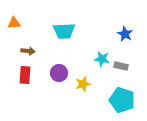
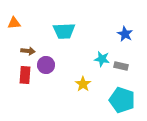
purple circle: moved 13 px left, 8 px up
yellow star: rotated 21 degrees counterclockwise
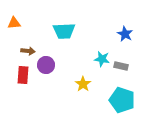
red rectangle: moved 2 px left
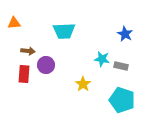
red rectangle: moved 1 px right, 1 px up
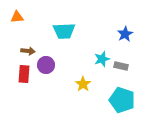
orange triangle: moved 3 px right, 6 px up
blue star: rotated 14 degrees clockwise
cyan star: rotated 28 degrees counterclockwise
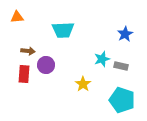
cyan trapezoid: moved 1 px left, 1 px up
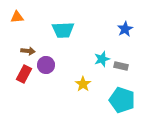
blue star: moved 5 px up
red rectangle: rotated 24 degrees clockwise
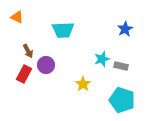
orange triangle: rotated 32 degrees clockwise
brown arrow: rotated 56 degrees clockwise
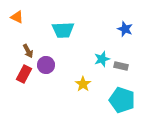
blue star: rotated 21 degrees counterclockwise
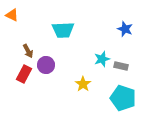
orange triangle: moved 5 px left, 2 px up
cyan pentagon: moved 1 px right, 2 px up
